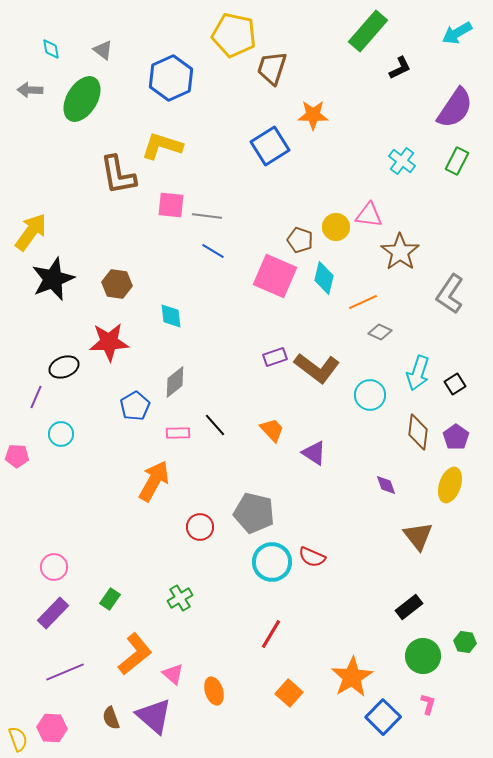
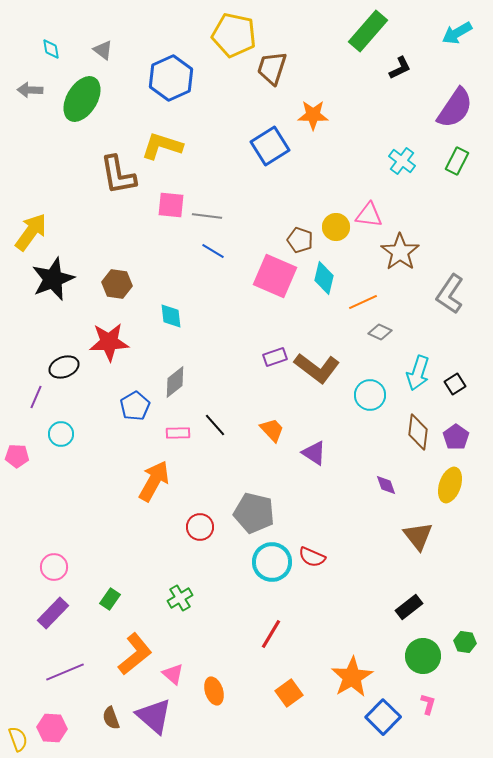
orange square at (289, 693): rotated 12 degrees clockwise
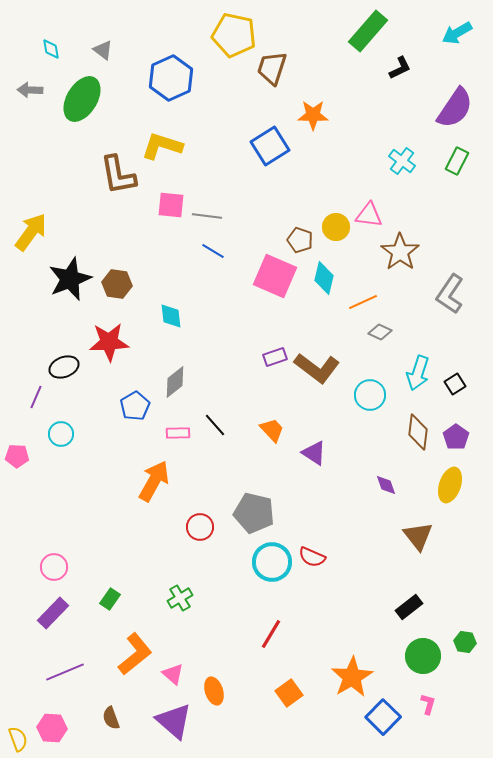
black star at (53, 279): moved 17 px right
purple triangle at (154, 716): moved 20 px right, 5 px down
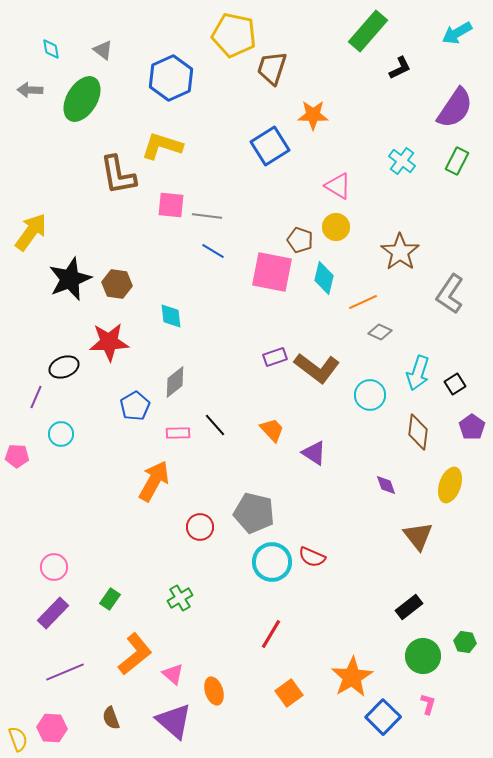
pink triangle at (369, 215): moved 31 px left, 29 px up; rotated 24 degrees clockwise
pink square at (275, 276): moved 3 px left, 4 px up; rotated 12 degrees counterclockwise
purple pentagon at (456, 437): moved 16 px right, 10 px up
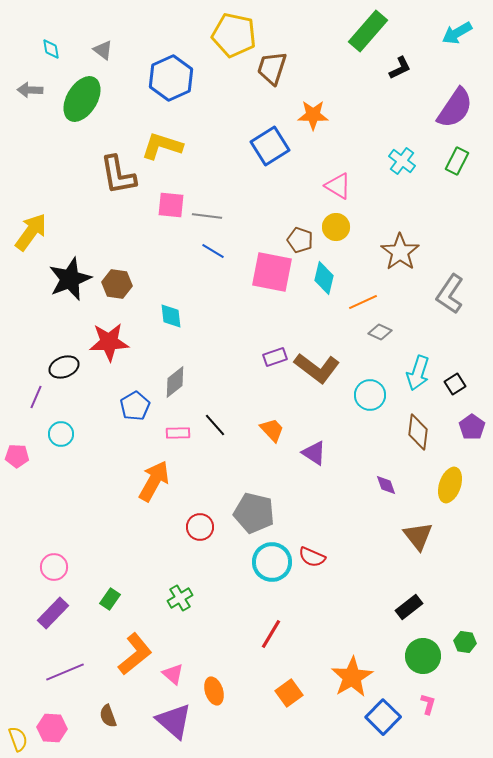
brown semicircle at (111, 718): moved 3 px left, 2 px up
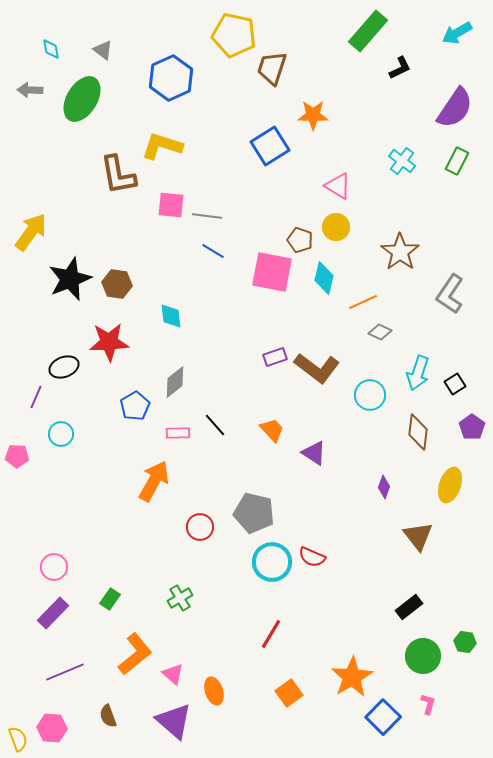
purple diamond at (386, 485): moved 2 px left, 2 px down; rotated 40 degrees clockwise
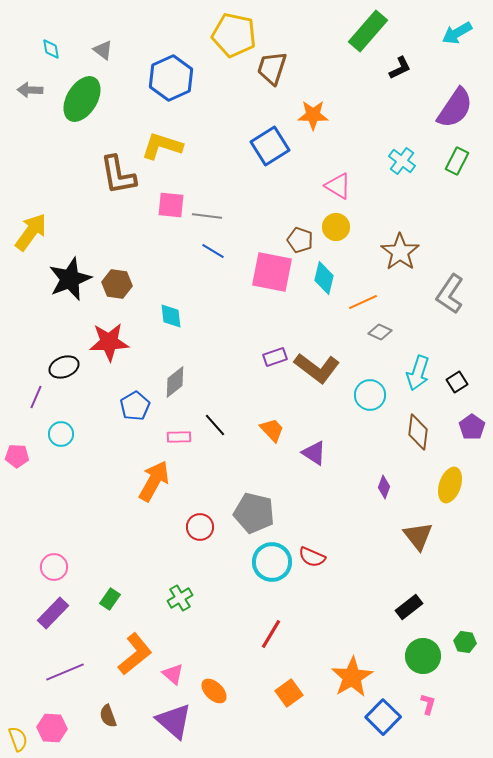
black square at (455, 384): moved 2 px right, 2 px up
pink rectangle at (178, 433): moved 1 px right, 4 px down
orange ellipse at (214, 691): rotated 28 degrees counterclockwise
